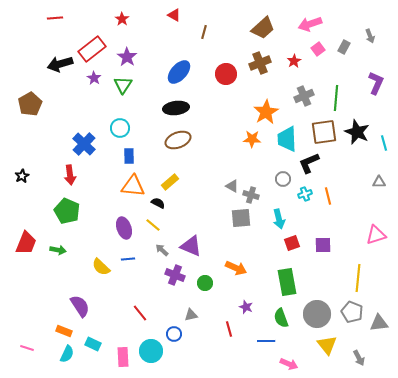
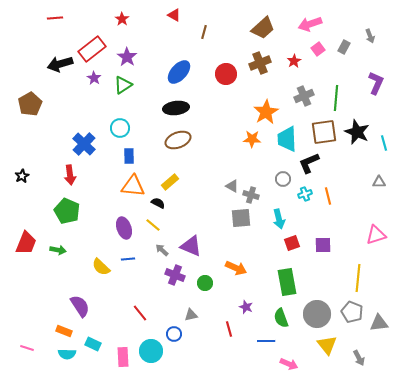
green triangle at (123, 85): rotated 24 degrees clockwise
cyan semicircle at (67, 354): rotated 66 degrees clockwise
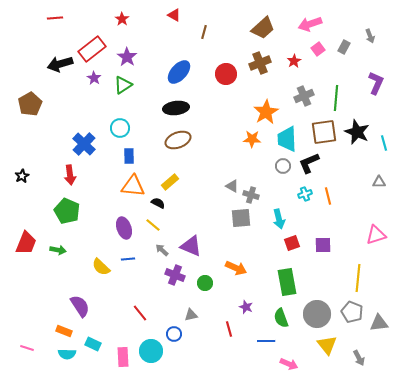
gray circle at (283, 179): moved 13 px up
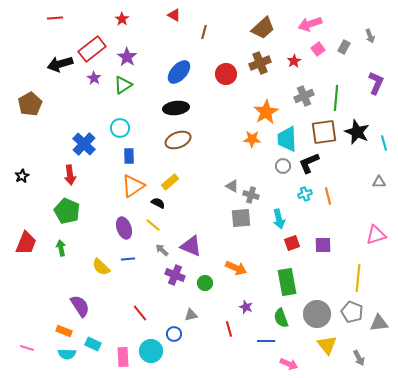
orange triangle at (133, 186): rotated 40 degrees counterclockwise
green arrow at (58, 250): moved 3 px right, 2 px up; rotated 112 degrees counterclockwise
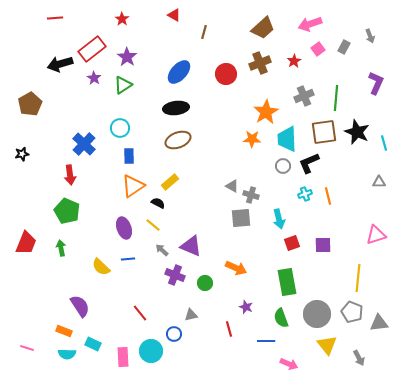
black star at (22, 176): moved 22 px up; rotated 16 degrees clockwise
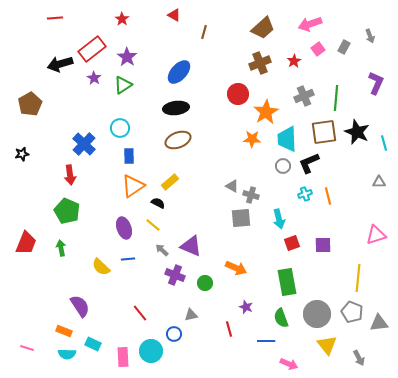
red circle at (226, 74): moved 12 px right, 20 px down
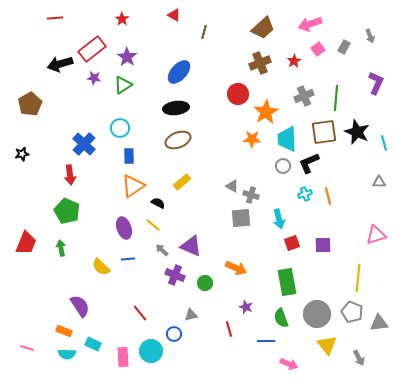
purple star at (94, 78): rotated 24 degrees counterclockwise
yellow rectangle at (170, 182): moved 12 px right
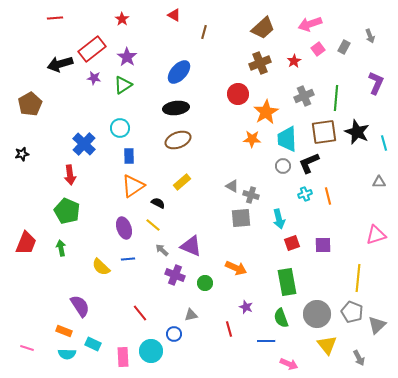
gray triangle at (379, 323): moved 2 px left, 2 px down; rotated 36 degrees counterclockwise
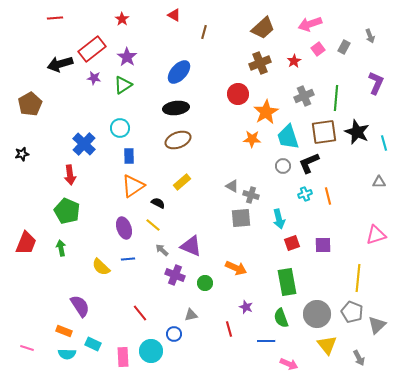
cyan trapezoid at (287, 139): moved 1 px right, 2 px up; rotated 16 degrees counterclockwise
